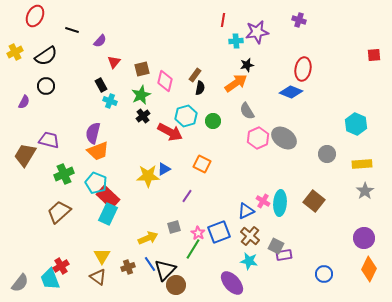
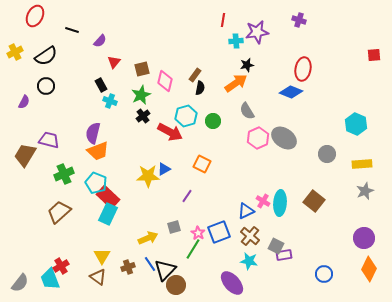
gray star at (365, 191): rotated 12 degrees clockwise
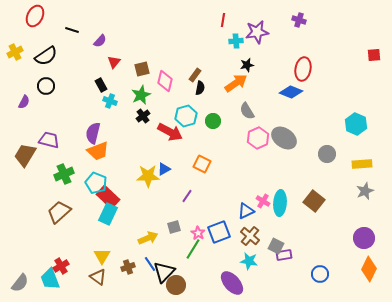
black triangle at (165, 270): moved 1 px left, 2 px down
blue circle at (324, 274): moved 4 px left
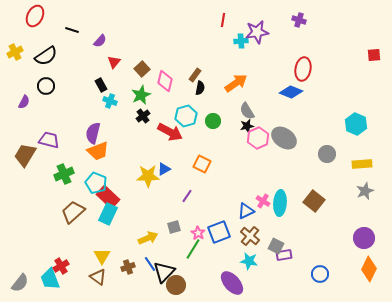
cyan cross at (236, 41): moved 5 px right
black star at (247, 65): moved 61 px down
brown square at (142, 69): rotated 28 degrees counterclockwise
brown trapezoid at (59, 212): moved 14 px right
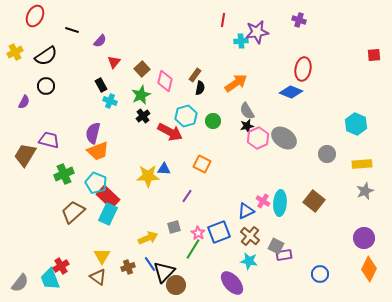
blue triangle at (164, 169): rotated 32 degrees clockwise
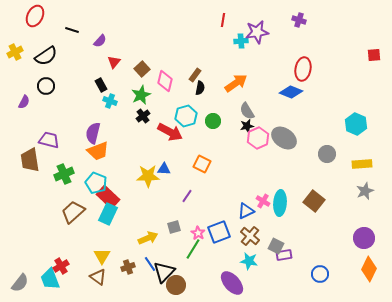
brown trapezoid at (25, 155): moved 5 px right, 5 px down; rotated 40 degrees counterclockwise
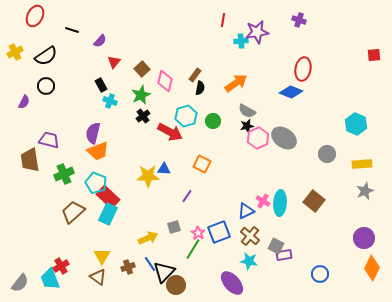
gray semicircle at (247, 111): rotated 30 degrees counterclockwise
orange diamond at (369, 269): moved 3 px right, 1 px up
